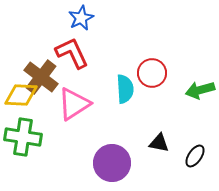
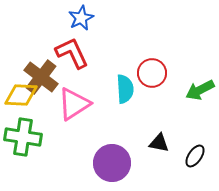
green arrow: rotated 12 degrees counterclockwise
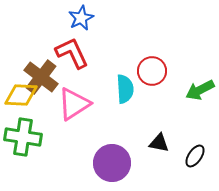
red circle: moved 2 px up
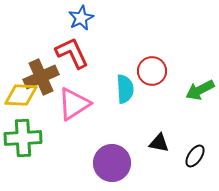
brown cross: rotated 28 degrees clockwise
green cross: moved 1 px down; rotated 12 degrees counterclockwise
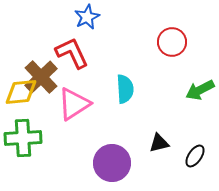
blue star: moved 6 px right, 1 px up
red circle: moved 20 px right, 29 px up
brown cross: rotated 20 degrees counterclockwise
yellow diamond: moved 3 px up; rotated 8 degrees counterclockwise
black triangle: rotated 25 degrees counterclockwise
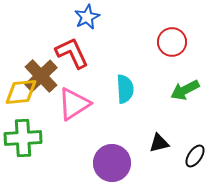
brown cross: moved 1 px up
green arrow: moved 15 px left
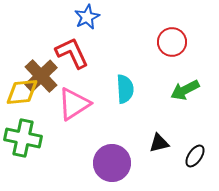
yellow diamond: moved 1 px right
green cross: rotated 15 degrees clockwise
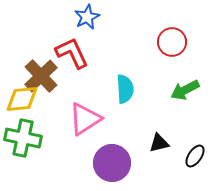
yellow diamond: moved 7 px down
pink triangle: moved 11 px right, 15 px down
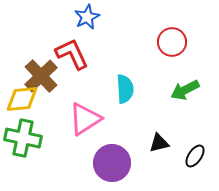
red L-shape: moved 1 px down
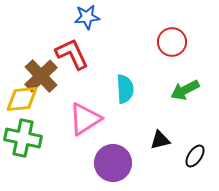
blue star: rotated 20 degrees clockwise
black triangle: moved 1 px right, 3 px up
purple circle: moved 1 px right
